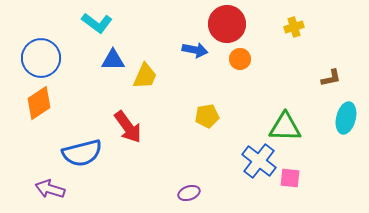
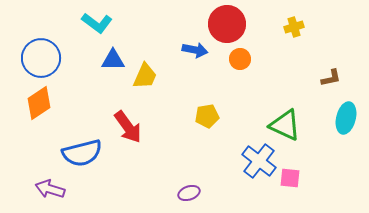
green triangle: moved 2 px up; rotated 24 degrees clockwise
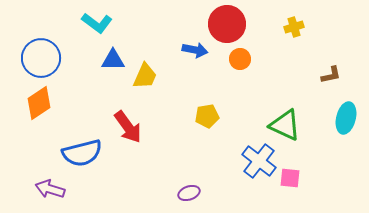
brown L-shape: moved 3 px up
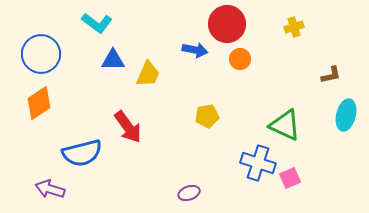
blue circle: moved 4 px up
yellow trapezoid: moved 3 px right, 2 px up
cyan ellipse: moved 3 px up
blue cross: moved 1 px left, 2 px down; rotated 20 degrees counterclockwise
pink square: rotated 30 degrees counterclockwise
